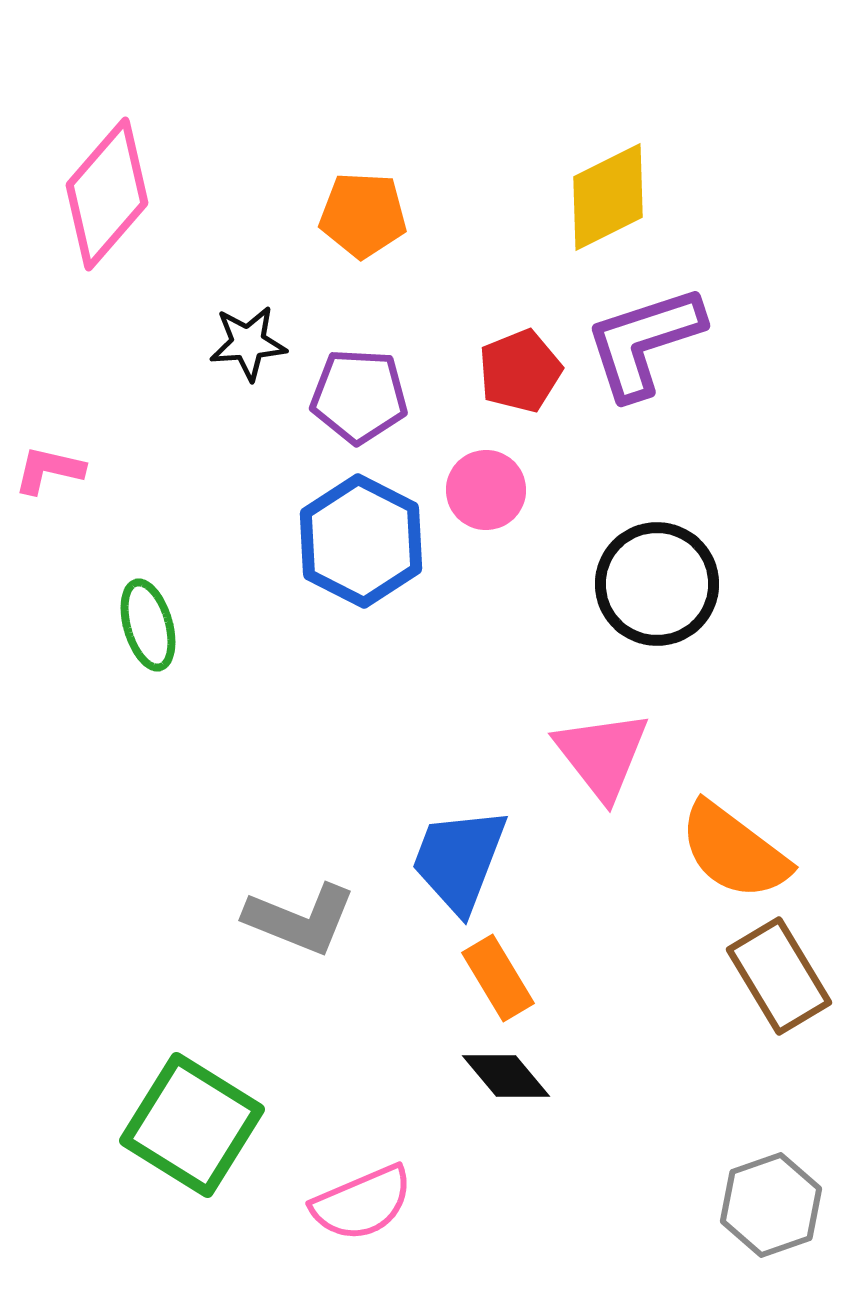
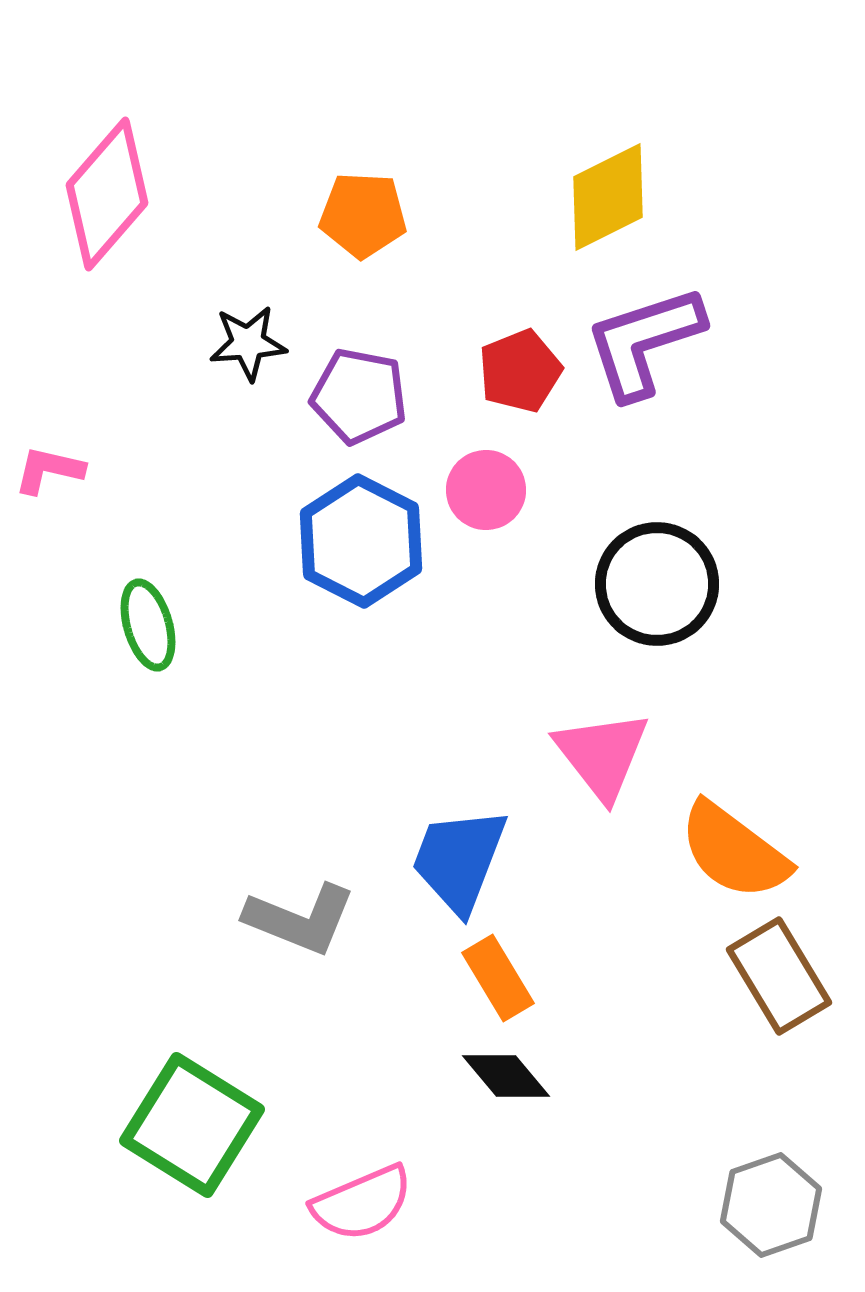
purple pentagon: rotated 8 degrees clockwise
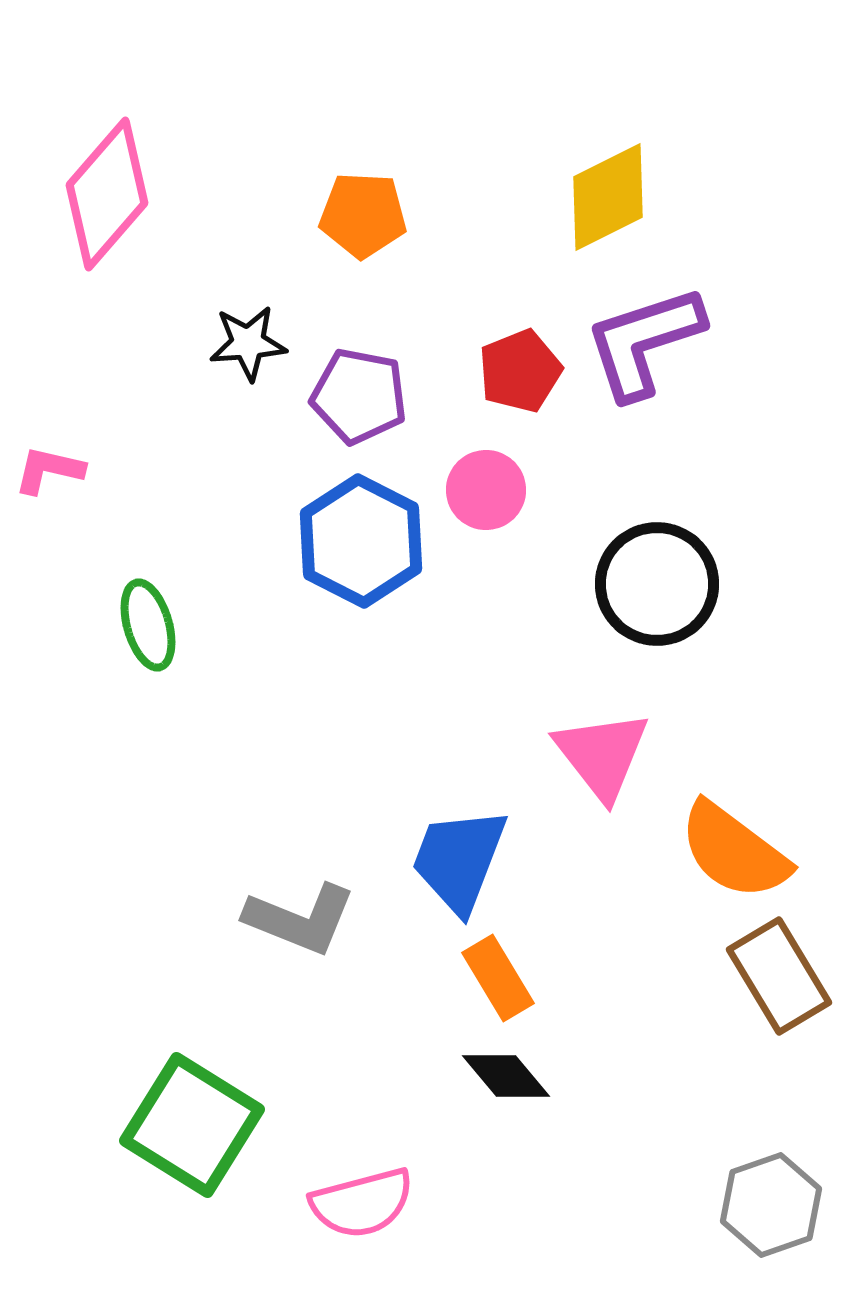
pink semicircle: rotated 8 degrees clockwise
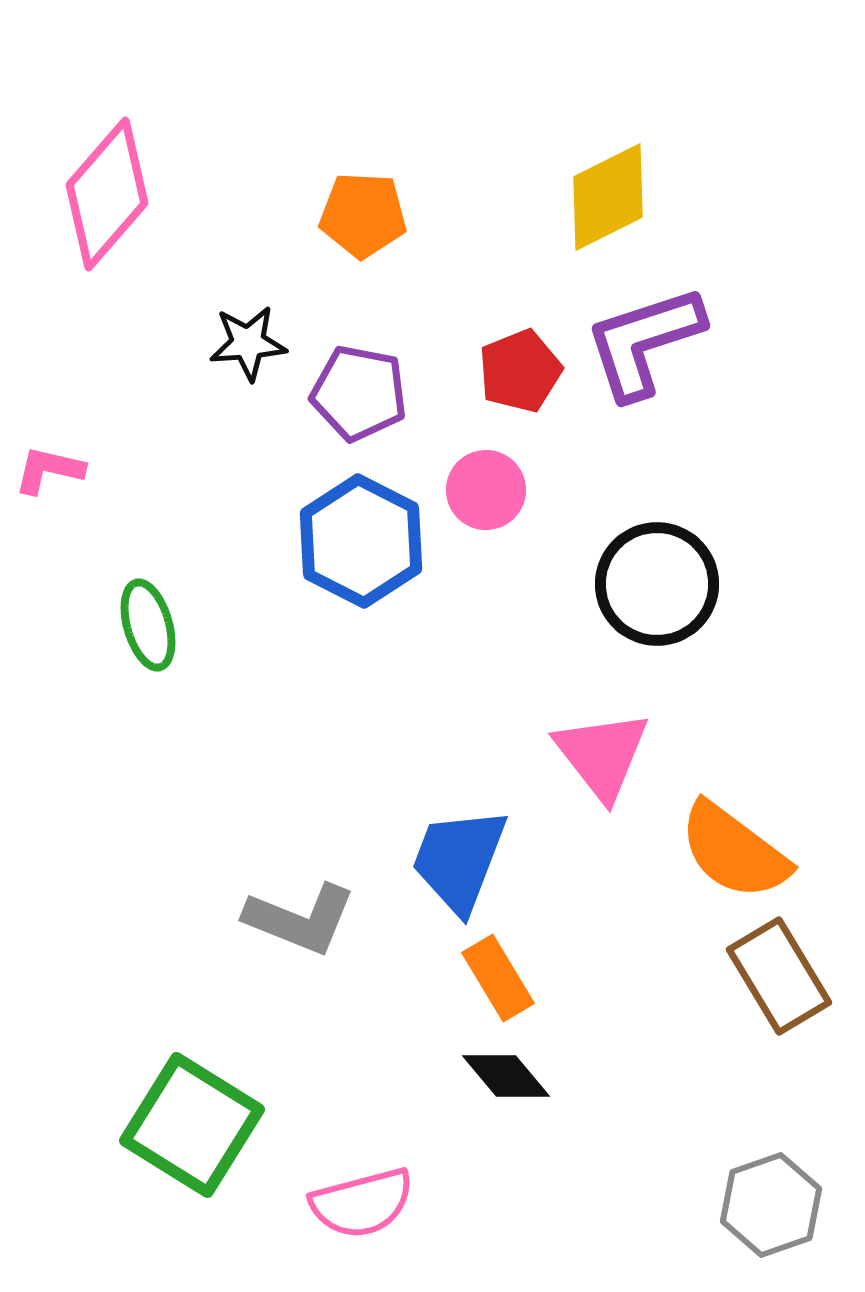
purple pentagon: moved 3 px up
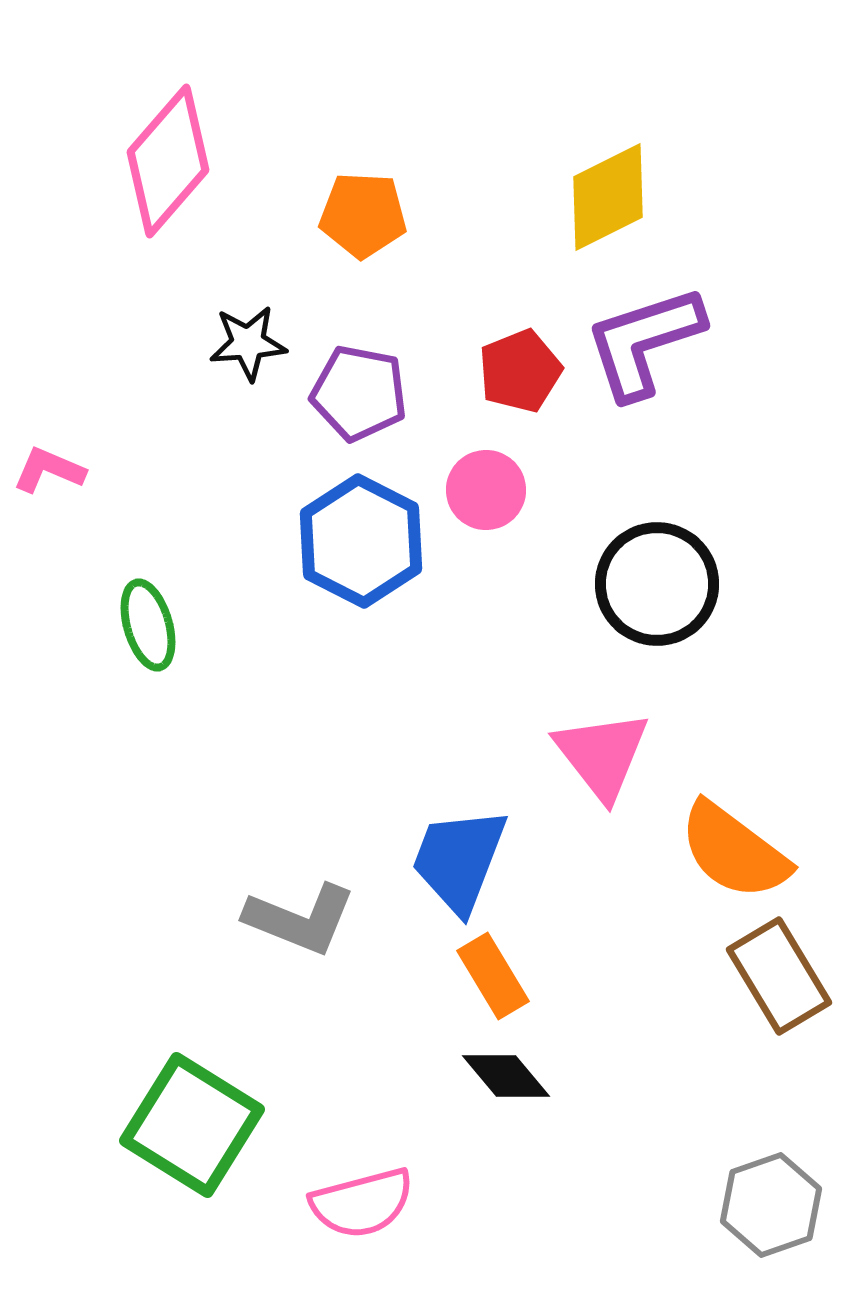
pink diamond: moved 61 px right, 33 px up
pink L-shape: rotated 10 degrees clockwise
orange rectangle: moved 5 px left, 2 px up
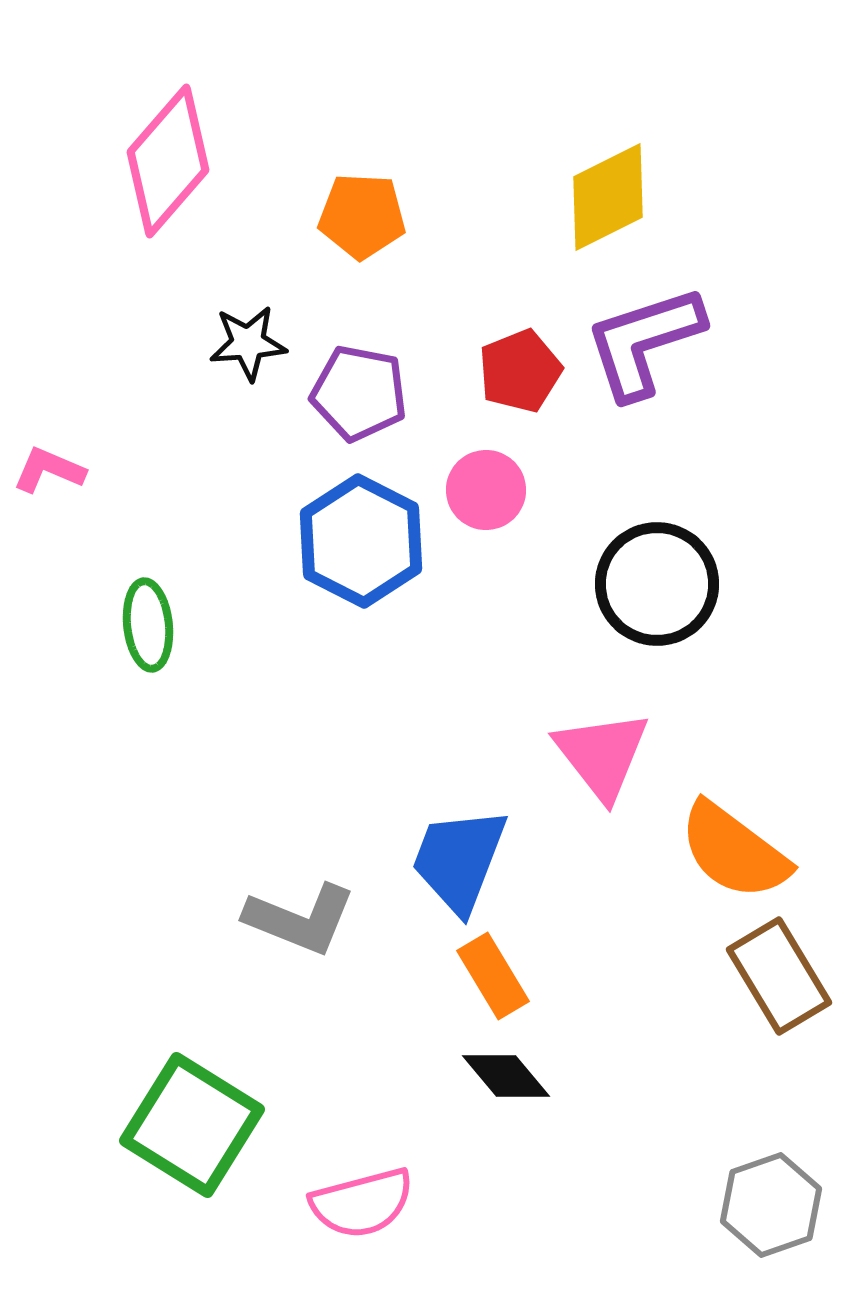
orange pentagon: moved 1 px left, 1 px down
green ellipse: rotated 10 degrees clockwise
